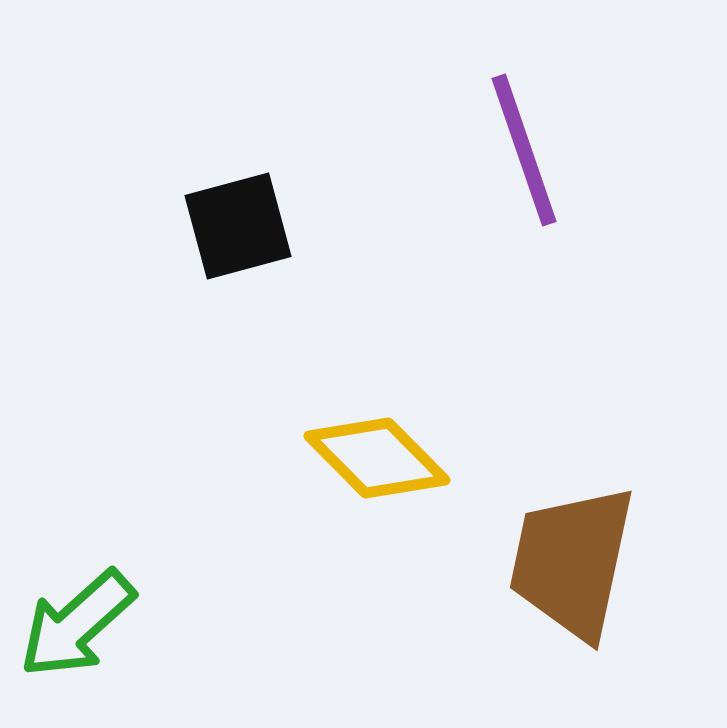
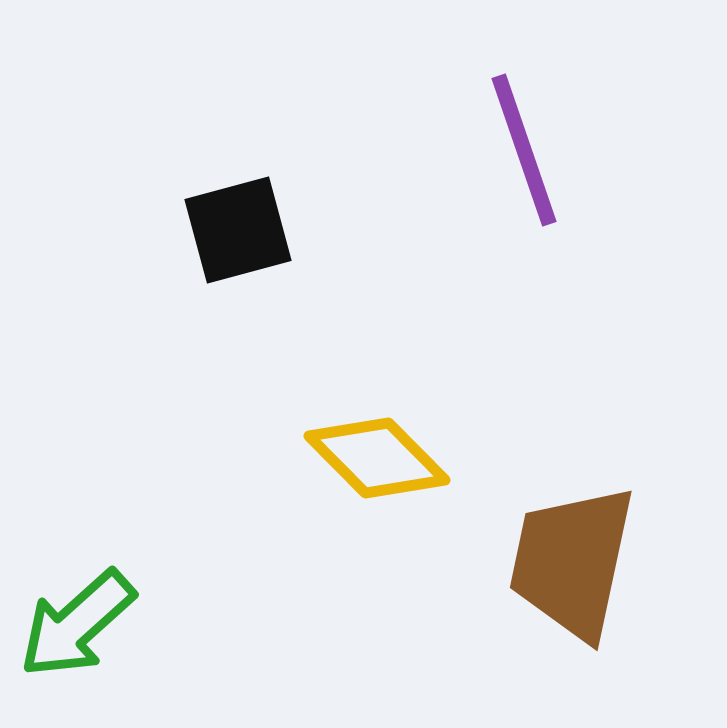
black square: moved 4 px down
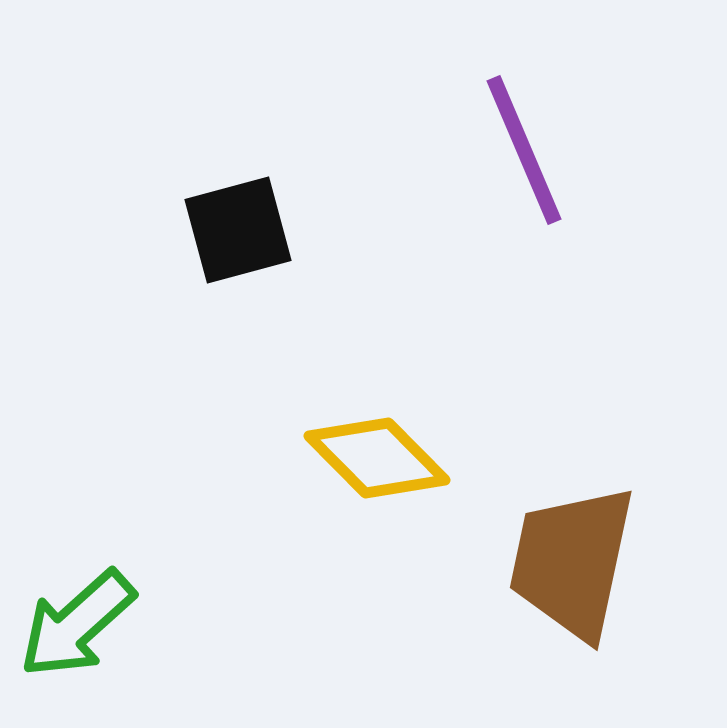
purple line: rotated 4 degrees counterclockwise
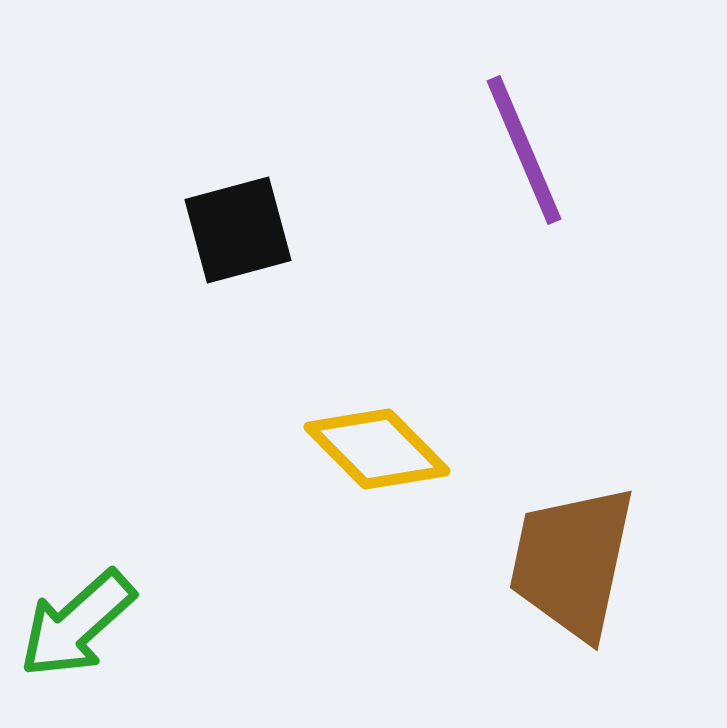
yellow diamond: moved 9 px up
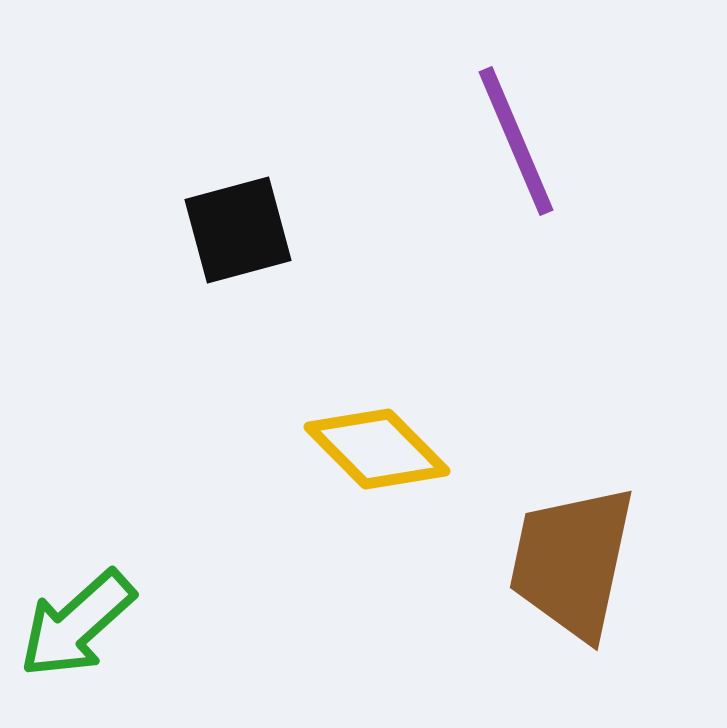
purple line: moved 8 px left, 9 px up
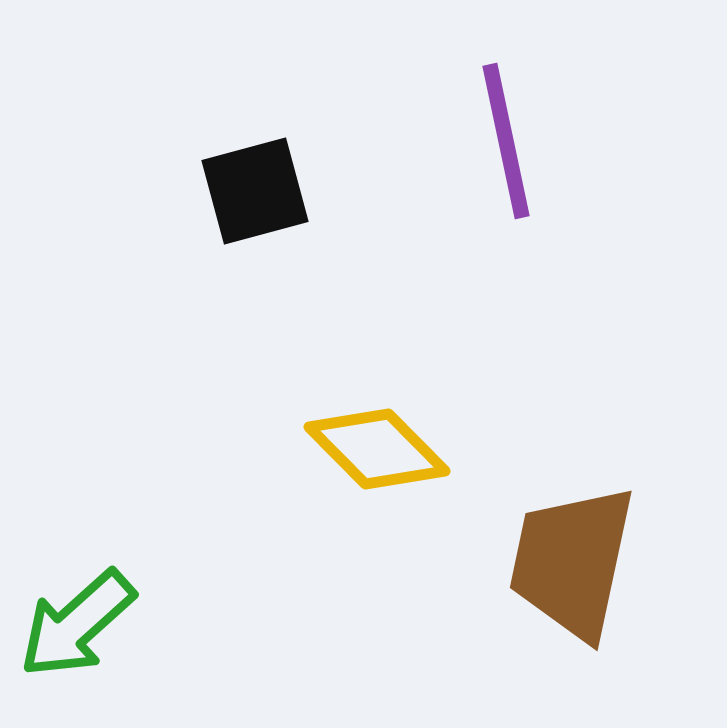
purple line: moved 10 px left; rotated 11 degrees clockwise
black square: moved 17 px right, 39 px up
